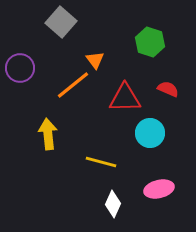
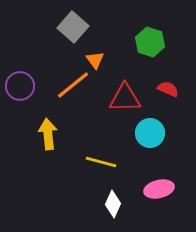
gray square: moved 12 px right, 5 px down
purple circle: moved 18 px down
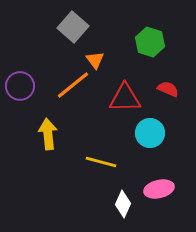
white diamond: moved 10 px right
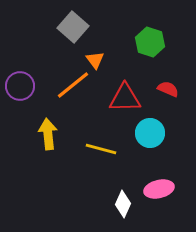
yellow line: moved 13 px up
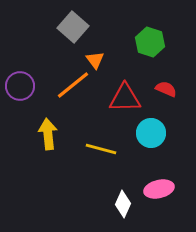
red semicircle: moved 2 px left
cyan circle: moved 1 px right
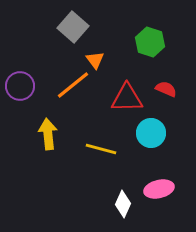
red triangle: moved 2 px right
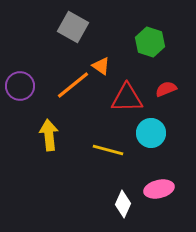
gray square: rotated 12 degrees counterclockwise
orange triangle: moved 6 px right, 6 px down; rotated 18 degrees counterclockwise
red semicircle: rotated 45 degrees counterclockwise
yellow arrow: moved 1 px right, 1 px down
yellow line: moved 7 px right, 1 px down
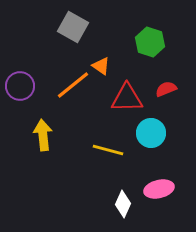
yellow arrow: moved 6 px left
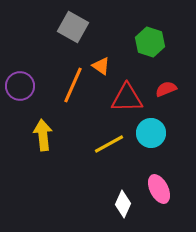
orange line: rotated 27 degrees counterclockwise
yellow line: moved 1 px right, 6 px up; rotated 44 degrees counterclockwise
pink ellipse: rotated 76 degrees clockwise
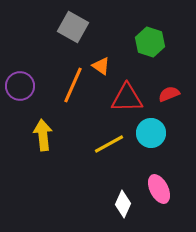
red semicircle: moved 3 px right, 5 px down
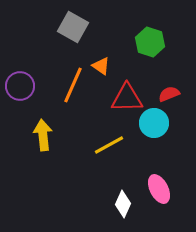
cyan circle: moved 3 px right, 10 px up
yellow line: moved 1 px down
